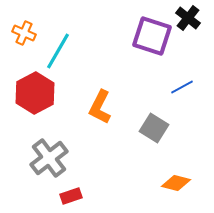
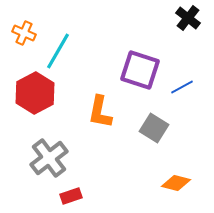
purple square: moved 12 px left, 34 px down
orange L-shape: moved 5 px down; rotated 16 degrees counterclockwise
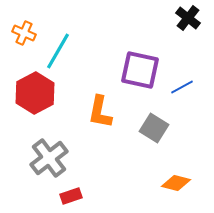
purple square: rotated 6 degrees counterclockwise
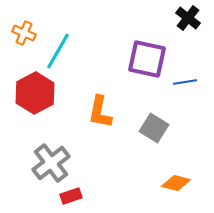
purple square: moved 7 px right, 11 px up
blue line: moved 3 px right, 5 px up; rotated 20 degrees clockwise
gray cross: moved 2 px right, 5 px down
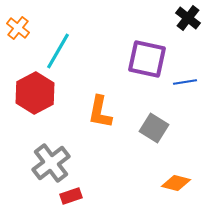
orange cross: moved 6 px left, 5 px up; rotated 15 degrees clockwise
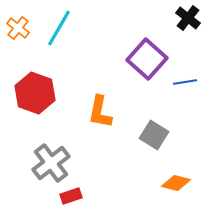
cyan line: moved 1 px right, 23 px up
purple square: rotated 30 degrees clockwise
red hexagon: rotated 12 degrees counterclockwise
gray square: moved 7 px down
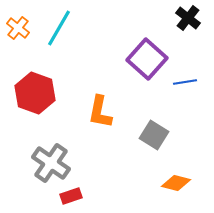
gray cross: rotated 18 degrees counterclockwise
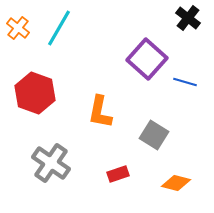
blue line: rotated 25 degrees clockwise
red rectangle: moved 47 px right, 22 px up
